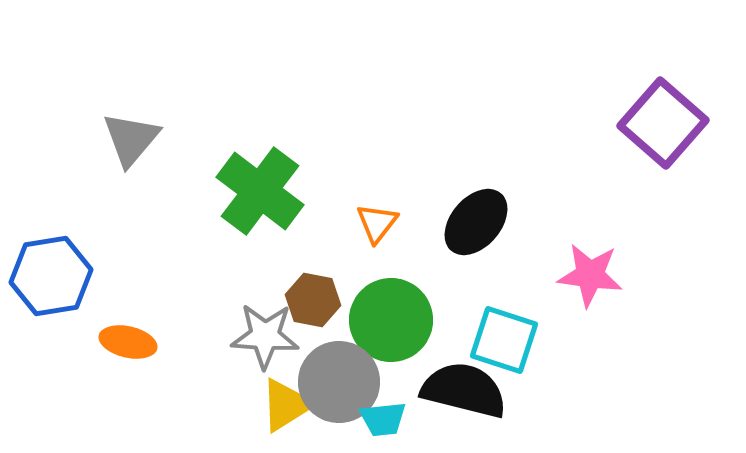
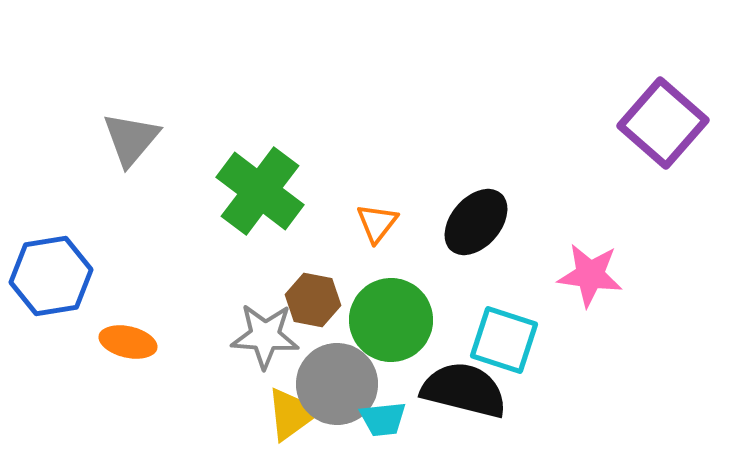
gray circle: moved 2 px left, 2 px down
yellow triangle: moved 6 px right, 9 px down; rotated 4 degrees counterclockwise
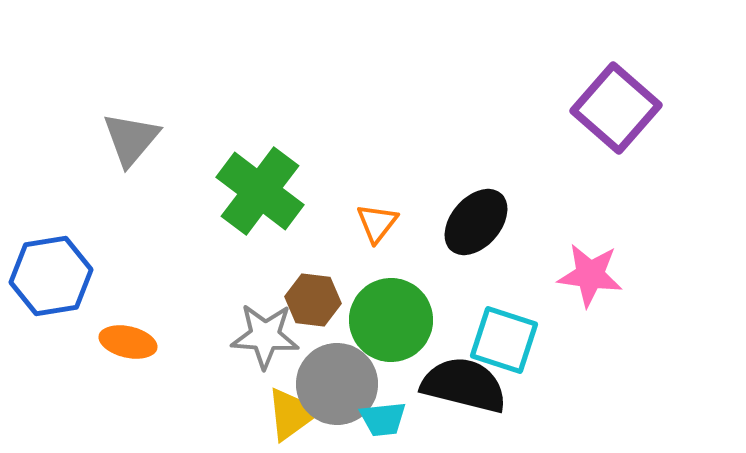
purple square: moved 47 px left, 15 px up
brown hexagon: rotated 4 degrees counterclockwise
black semicircle: moved 5 px up
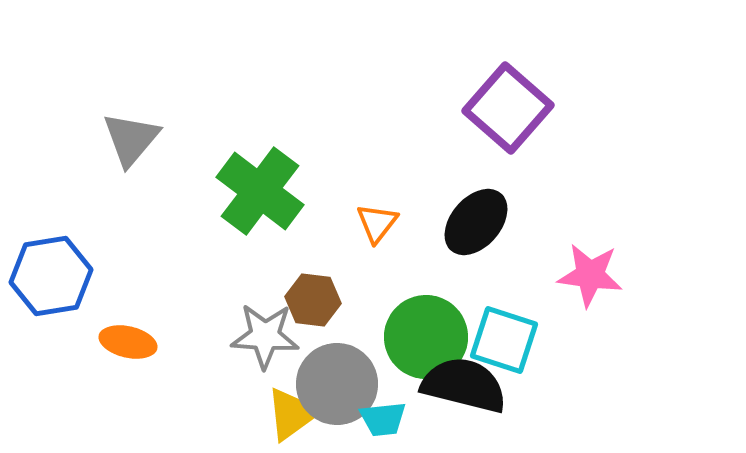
purple square: moved 108 px left
green circle: moved 35 px right, 17 px down
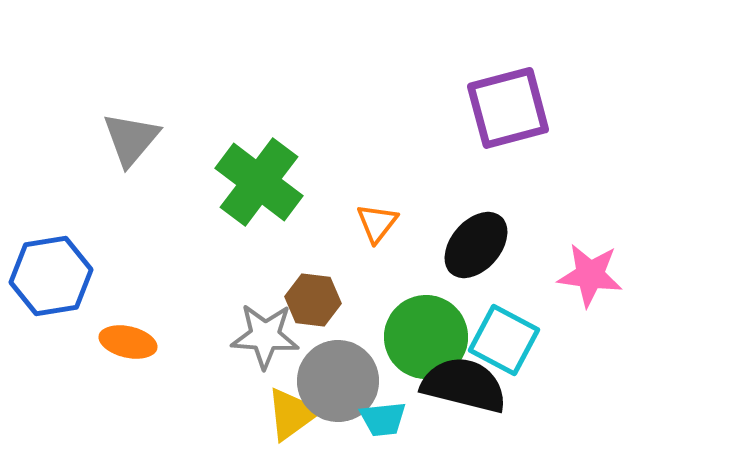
purple square: rotated 34 degrees clockwise
green cross: moved 1 px left, 9 px up
black ellipse: moved 23 px down
cyan square: rotated 10 degrees clockwise
gray circle: moved 1 px right, 3 px up
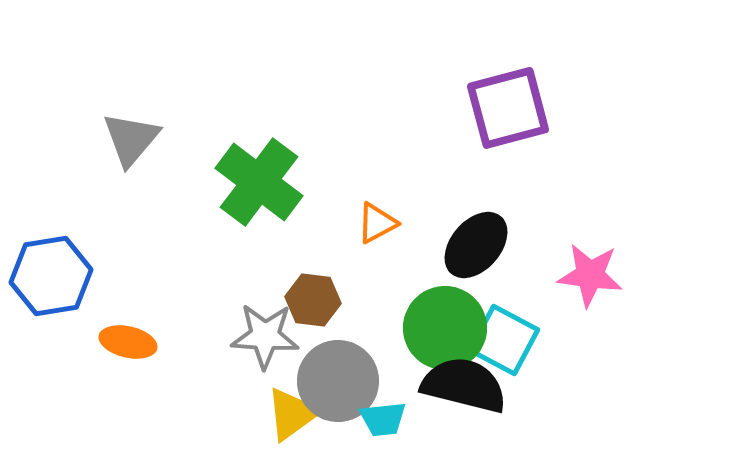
orange triangle: rotated 24 degrees clockwise
green circle: moved 19 px right, 9 px up
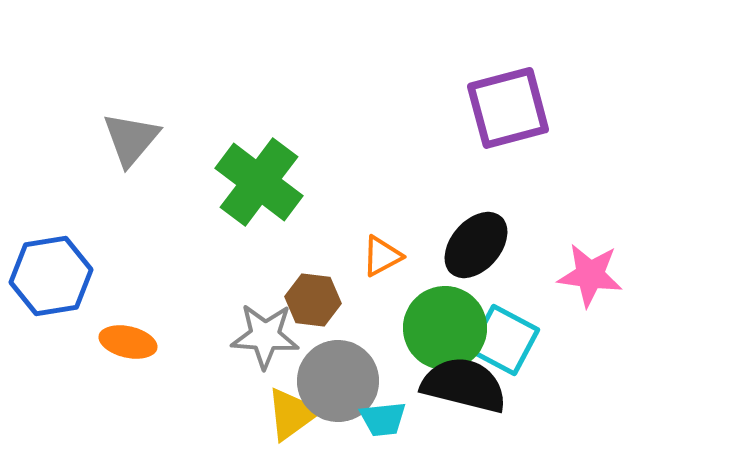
orange triangle: moved 5 px right, 33 px down
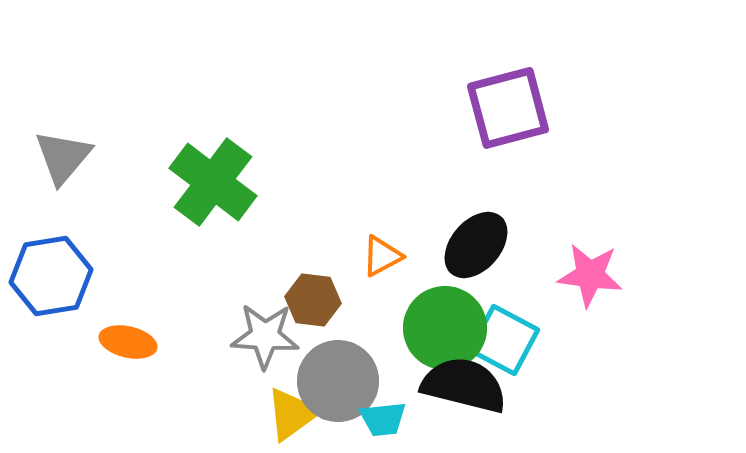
gray triangle: moved 68 px left, 18 px down
green cross: moved 46 px left
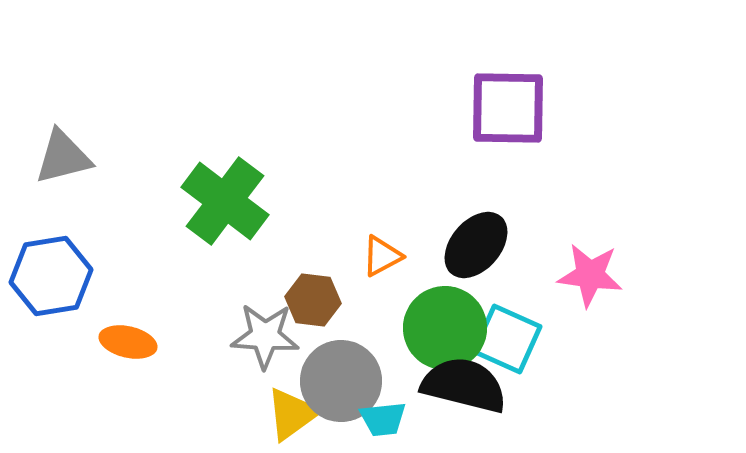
purple square: rotated 16 degrees clockwise
gray triangle: rotated 36 degrees clockwise
green cross: moved 12 px right, 19 px down
cyan square: moved 3 px right, 1 px up; rotated 4 degrees counterclockwise
gray circle: moved 3 px right
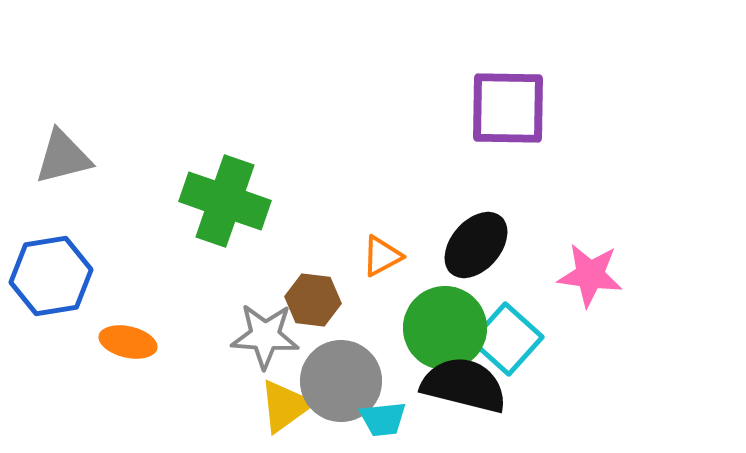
green cross: rotated 18 degrees counterclockwise
cyan square: rotated 18 degrees clockwise
yellow triangle: moved 7 px left, 8 px up
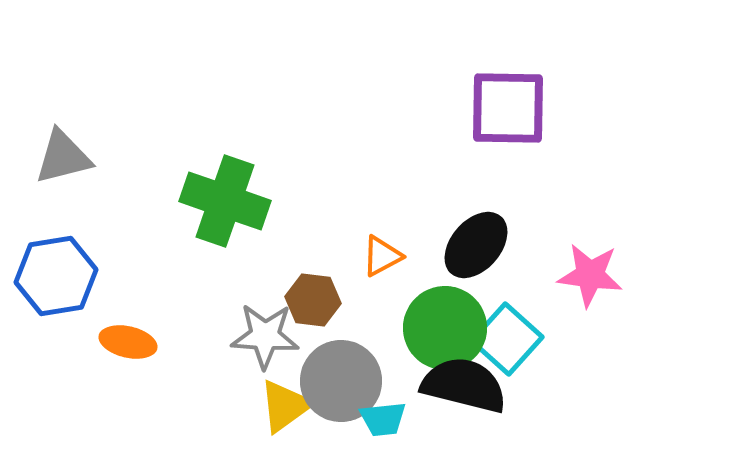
blue hexagon: moved 5 px right
